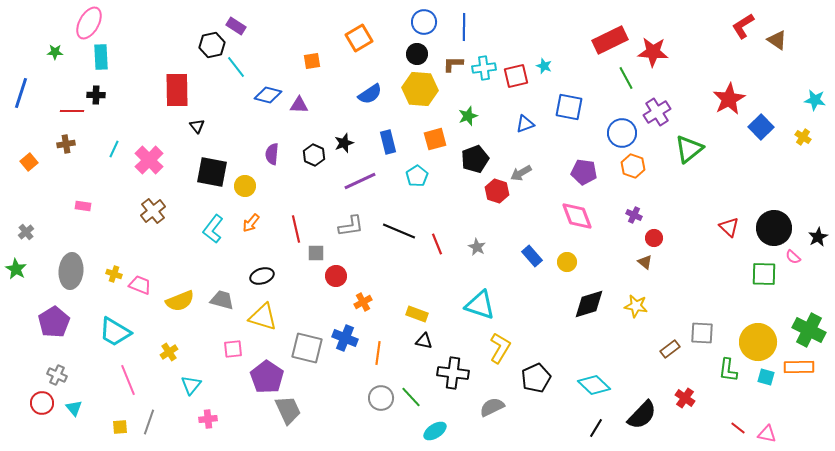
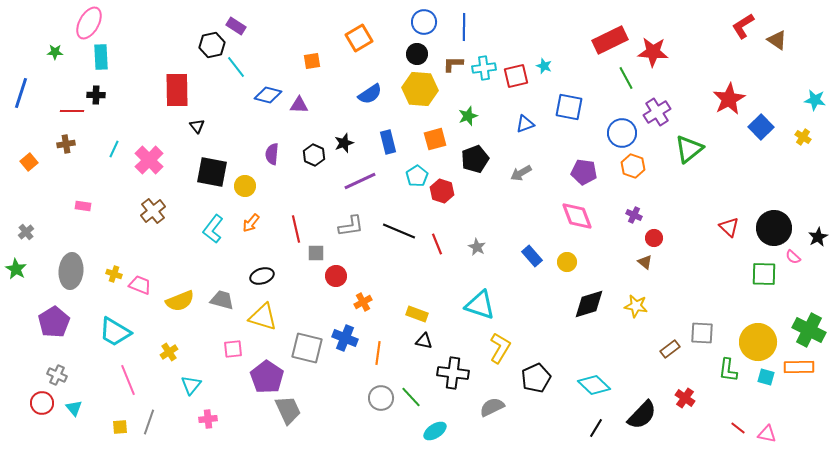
red hexagon at (497, 191): moved 55 px left
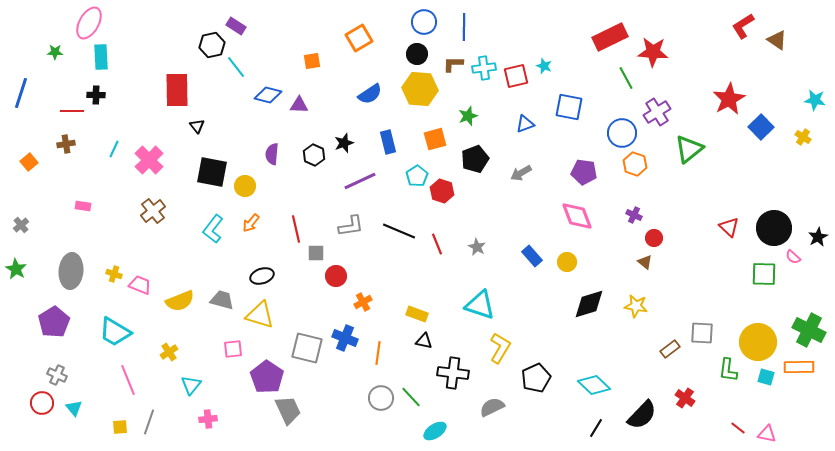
red rectangle at (610, 40): moved 3 px up
orange hexagon at (633, 166): moved 2 px right, 2 px up
gray cross at (26, 232): moved 5 px left, 7 px up
yellow triangle at (263, 317): moved 3 px left, 2 px up
